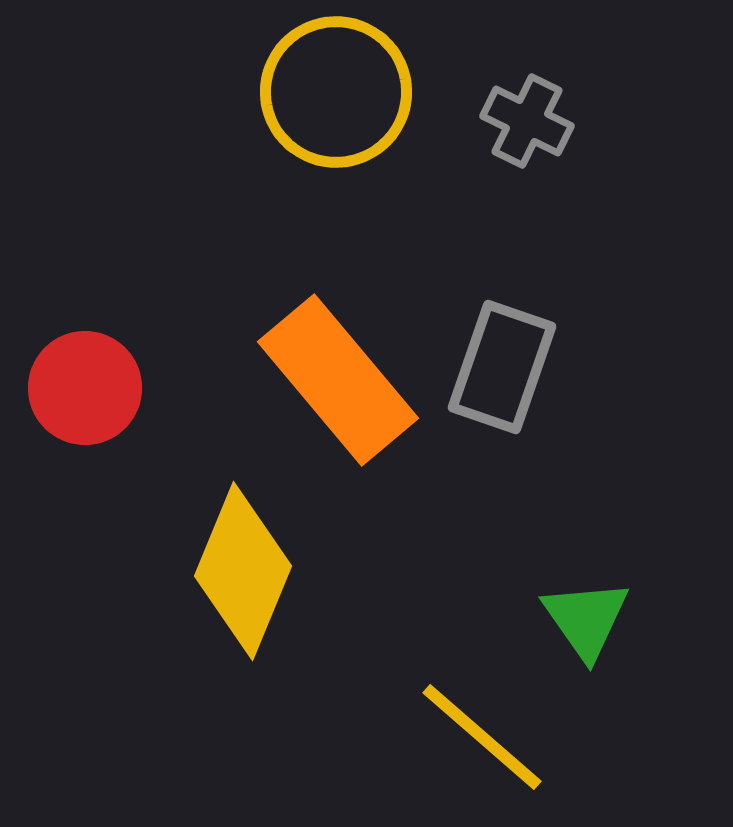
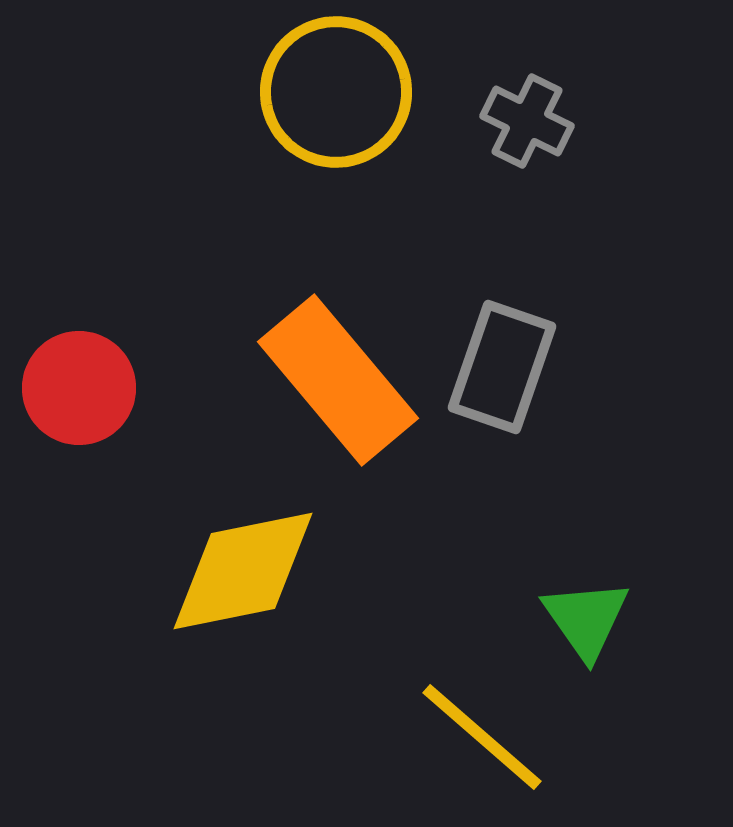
red circle: moved 6 px left
yellow diamond: rotated 56 degrees clockwise
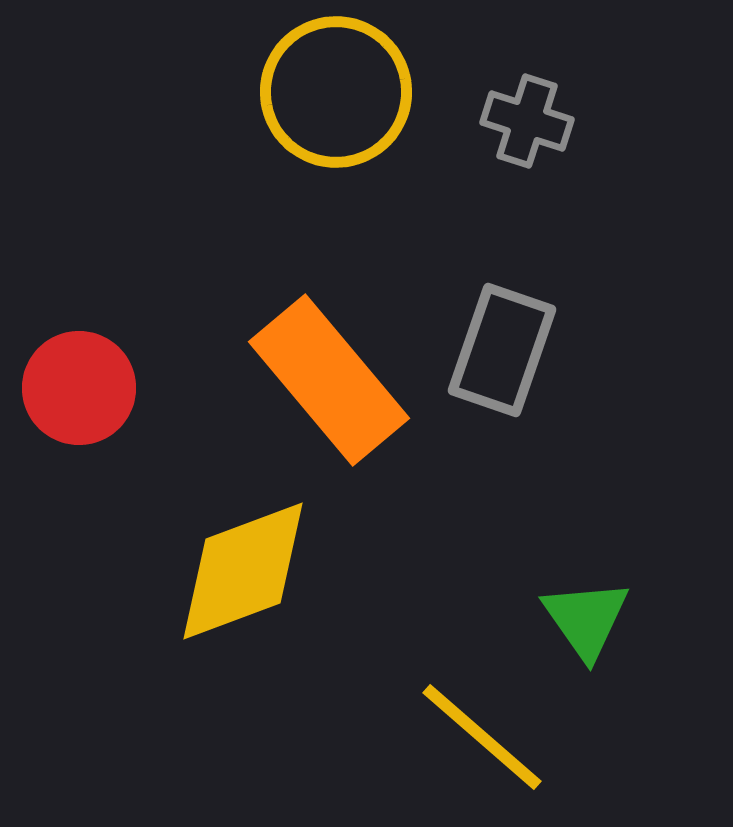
gray cross: rotated 8 degrees counterclockwise
gray rectangle: moved 17 px up
orange rectangle: moved 9 px left
yellow diamond: rotated 9 degrees counterclockwise
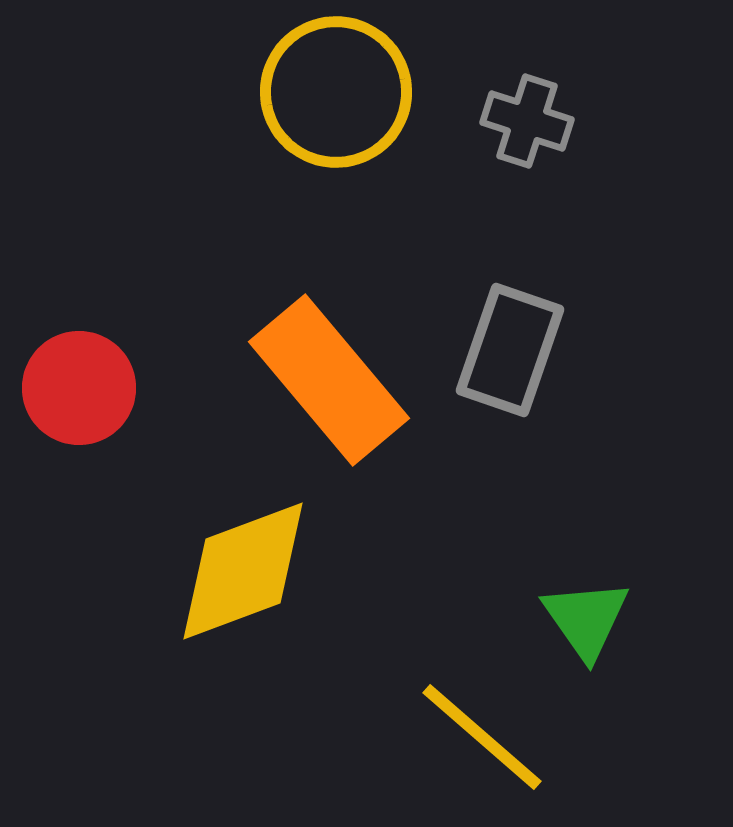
gray rectangle: moved 8 px right
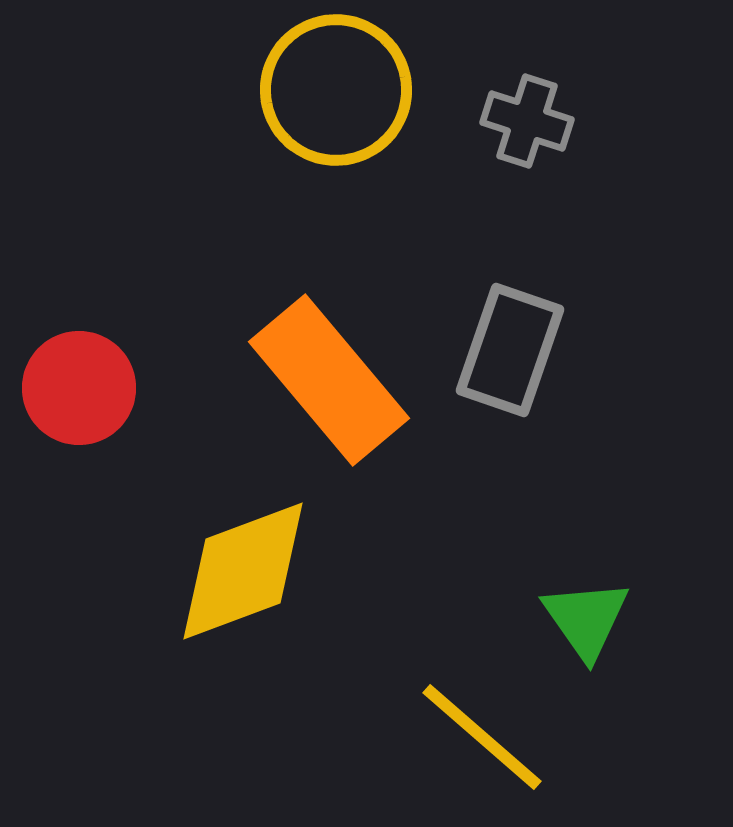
yellow circle: moved 2 px up
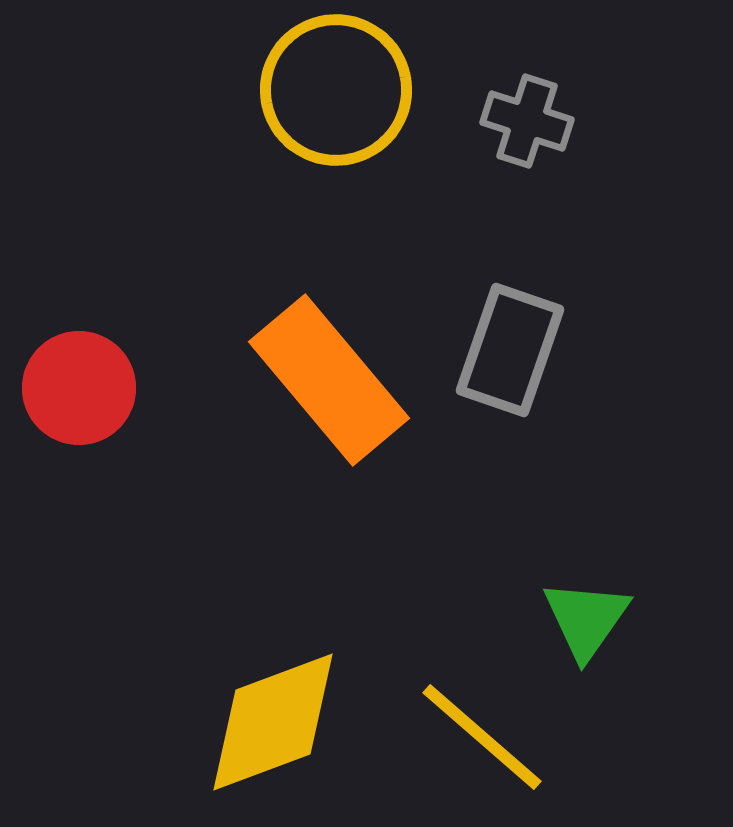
yellow diamond: moved 30 px right, 151 px down
green triangle: rotated 10 degrees clockwise
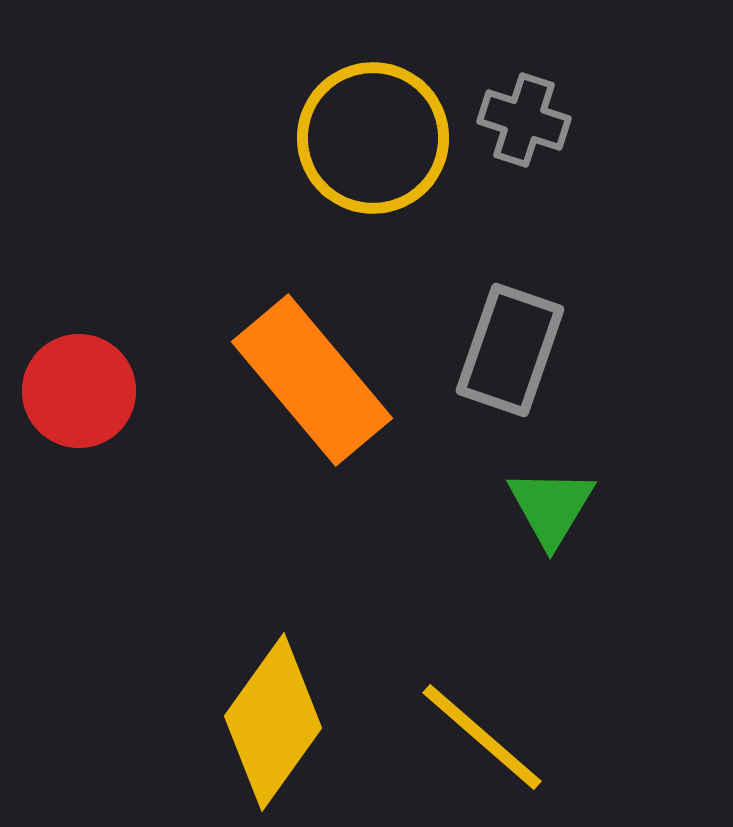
yellow circle: moved 37 px right, 48 px down
gray cross: moved 3 px left, 1 px up
orange rectangle: moved 17 px left
red circle: moved 3 px down
green triangle: moved 35 px left, 112 px up; rotated 4 degrees counterclockwise
yellow diamond: rotated 34 degrees counterclockwise
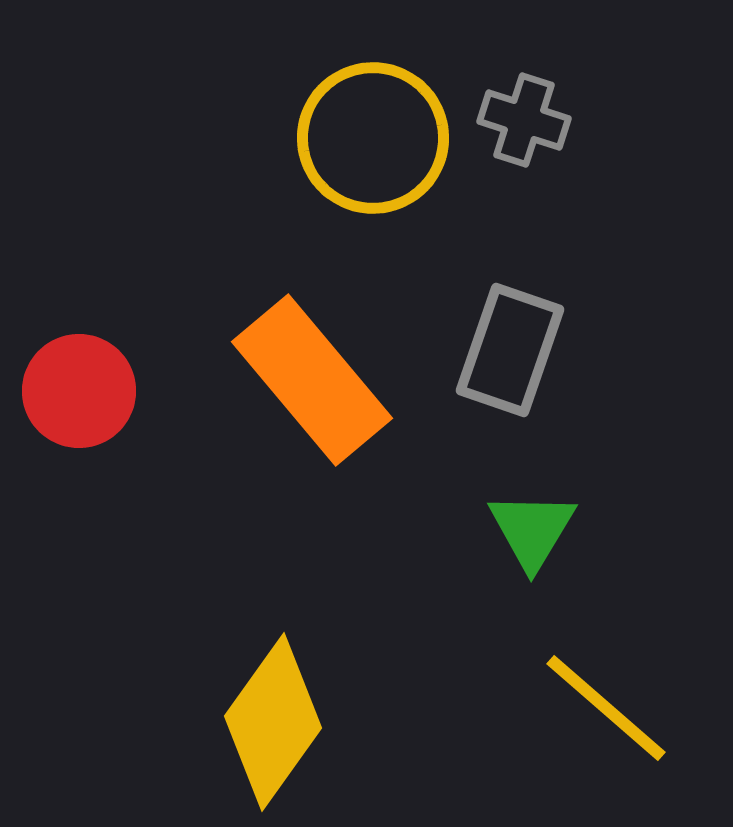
green triangle: moved 19 px left, 23 px down
yellow line: moved 124 px right, 29 px up
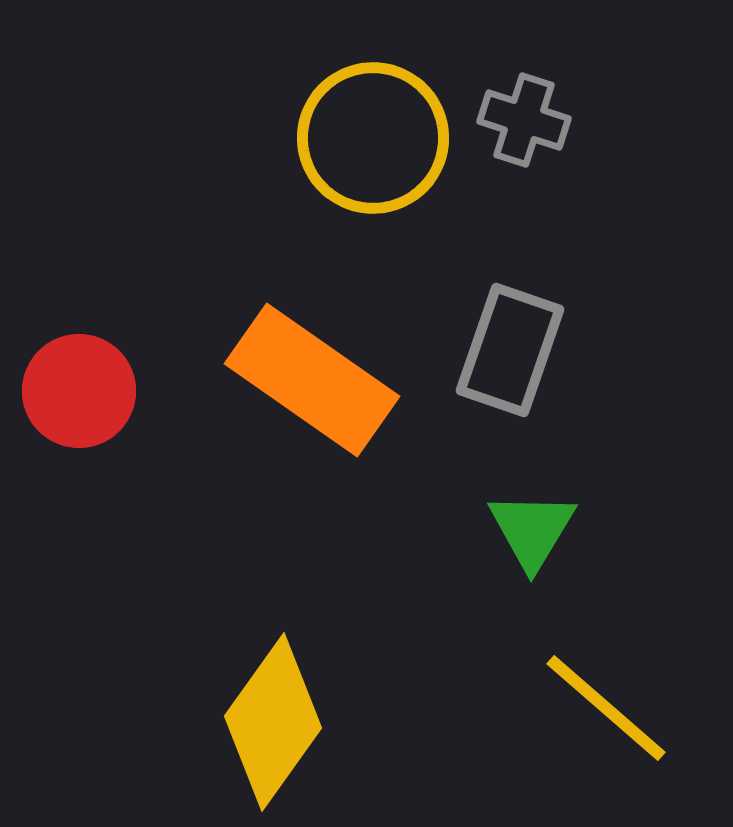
orange rectangle: rotated 15 degrees counterclockwise
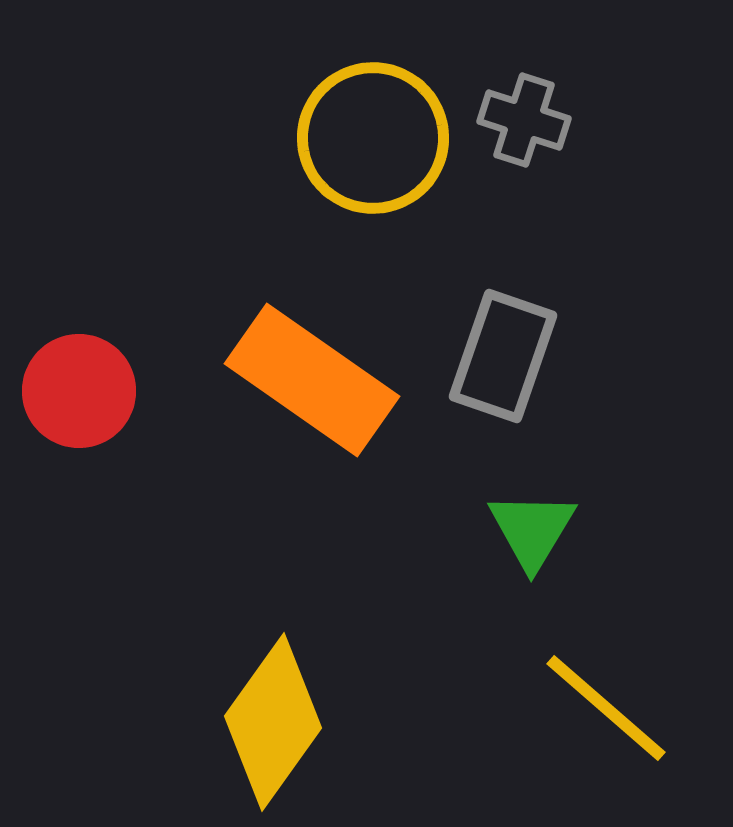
gray rectangle: moved 7 px left, 6 px down
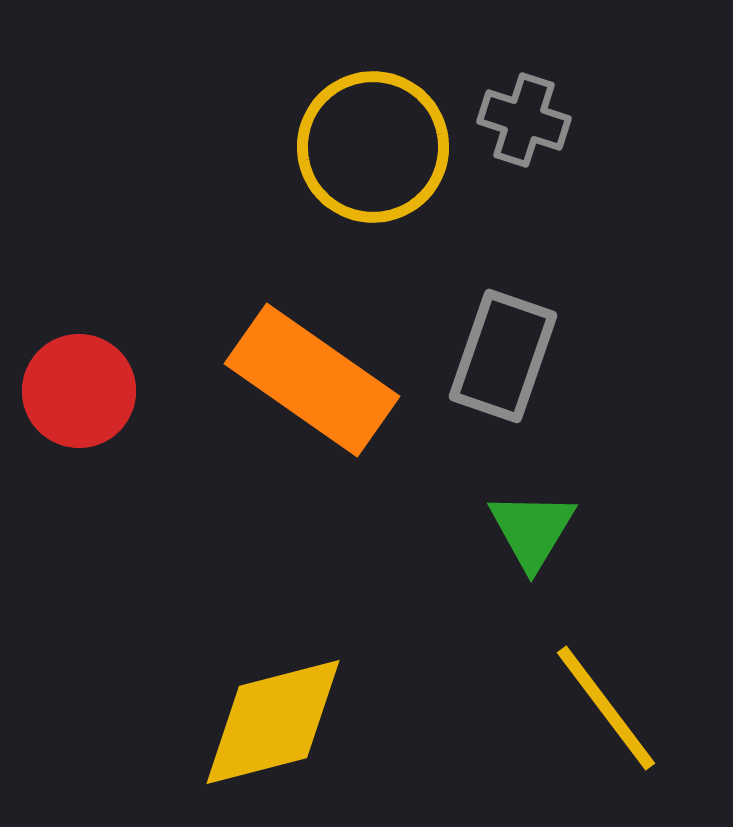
yellow circle: moved 9 px down
yellow line: rotated 12 degrees clockwise
yellow diamond: rotated 40 degrees clockwise
